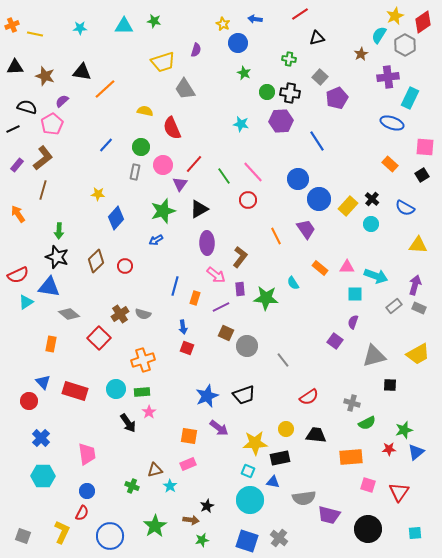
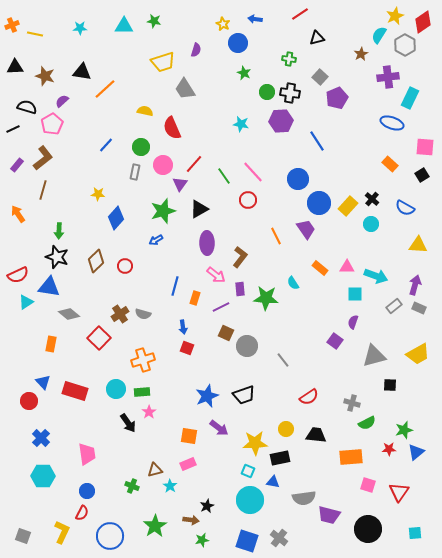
blue circle at (319, 199): moved 4 px down
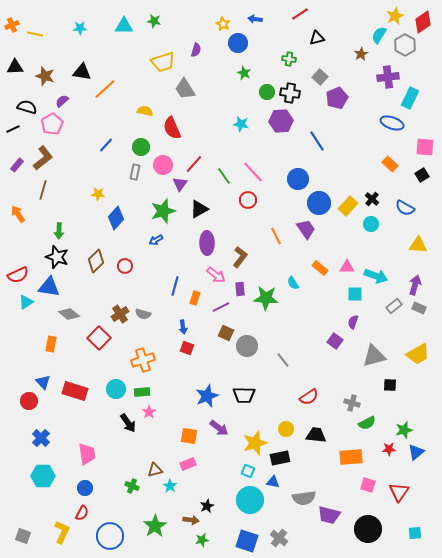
black trapezoid at (244, 395): rotated 20 degrees clockwise
yellow star at (255, 443): rotated 15 degrees counterclockwise
blue circle at (87, 491): moved 2 px left, 3 px up
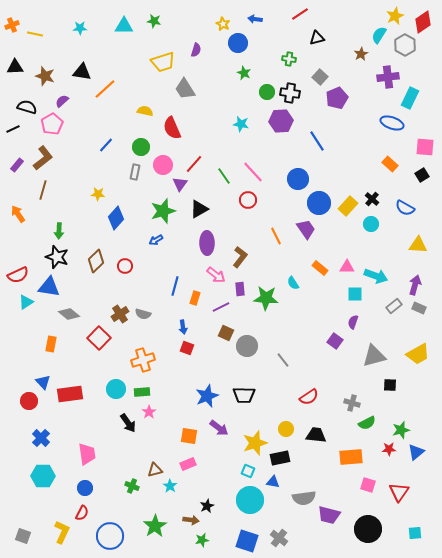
red rectangle at (75, 391): moved 5 px left, 3 px down; rotated 25 degrees counterclockwise
green star at (404, 430): moved 3 px left
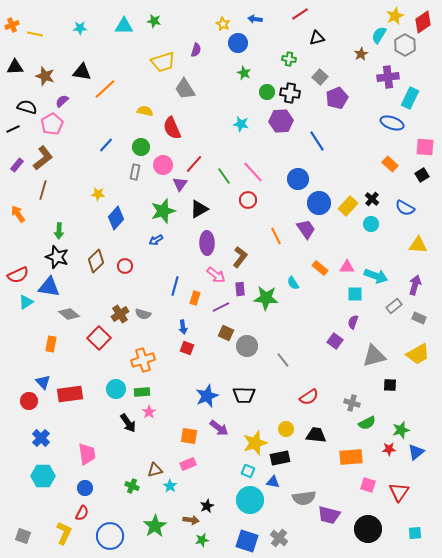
gray rectangle at (419, 308): moved 10 px down
yellow L-shape at (62, 532): moved 2 px right, 1 px down
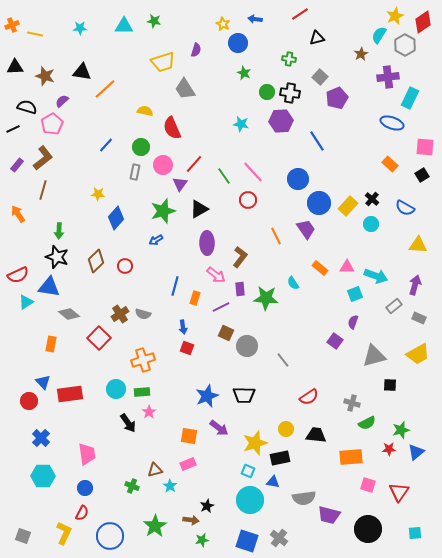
cyan square at (355, 294): rotated 21 degrees counterclockwise
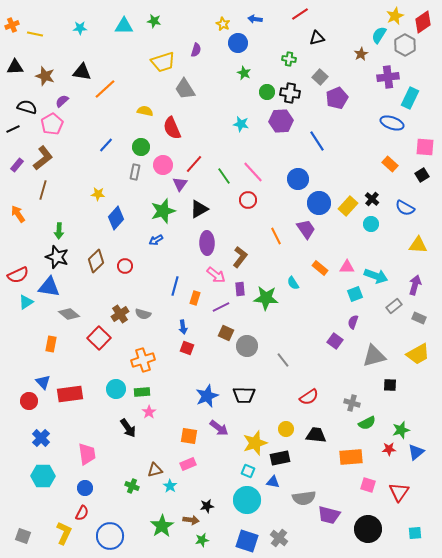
black arrow at (128, 423): moved 5 px down
cyan circle at (250, 500): moved 3 px left
black star at (207, 506): rotated 16 degrees clockwise
green star at (155, 526): moved 7 px right
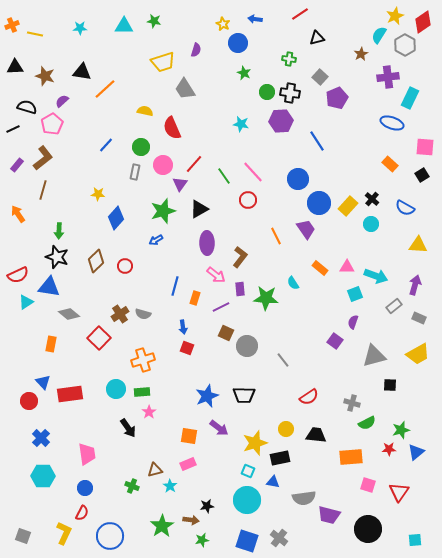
cyan square at (415, 533): moved 7 px down
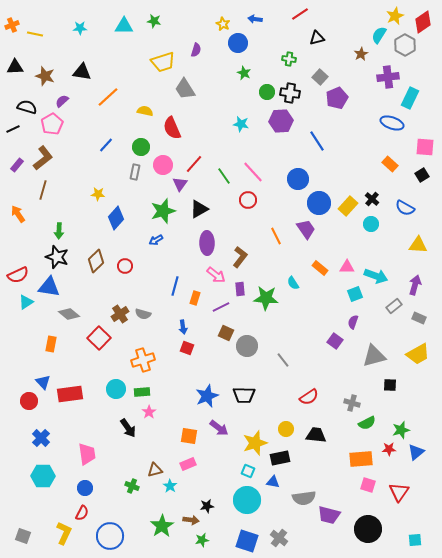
orange line at (105, 89): moved 3 px right, 8 px down
orange rectangle at (351, 457): moved 10 px right, 2 px down
